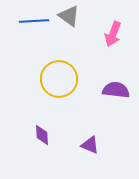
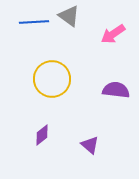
blue line: moved 1 px down
pink arrow: rotated 35 degrees clockwise
yellow circle: moved 7 px left
purple diamond: rotated 55 degrees clockwise
purple triangle: rotated 18 degrees clockwise
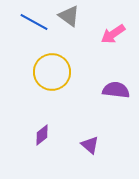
blue line: rotated 32 degrees clockwise
yellow circle: moved 7 px up
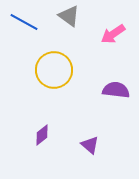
blue line: moved 10 px left
yellow circle: moved 2 px right, 2 px up
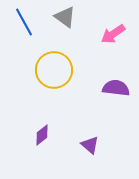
gray triangle: moved 4 px left, 1 px down
blue line: rotated 32 degrees clockwise
purple semicircle: moved 2 px up
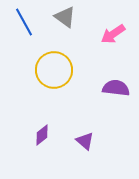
purple triangle: moved 5 px left, 4 px up
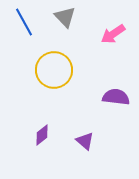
gray triangle: rotated 10 degrees clockwise
purple semicircle: moved 9 px down
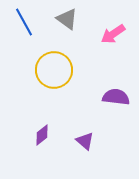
gray triangle: moved 2 px right, 2 px down; rotated 10 degrees counterclockwise
